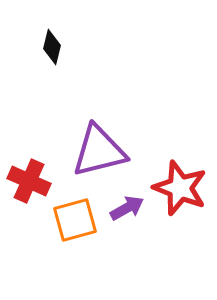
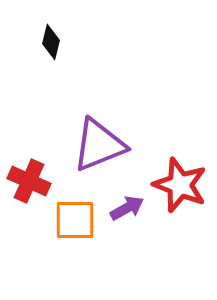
black diamond: moved 1 px left, 5 px up
purple triangle: moved 6 px up; rotated 8 degrees counterclockwise
red star: moved 3 px up
orange square: rotated 15 degrees clockwise
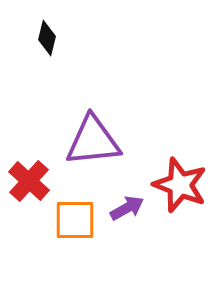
black diamond: moved 4 px left, 4 px up
purple triangle: moved 6 px left, 4 px up; rotated 16 degrees clockwise
red cross: rotated 18 degrees clockwise
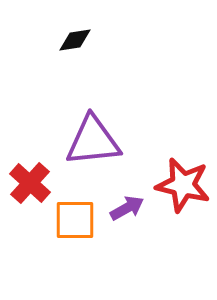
black diamond: moved 28 px right, 2 px down; rotated 68 degrees clockwise
red cross: moved 1 px right, 2 px down
red star: moved 3 px right; rotated 8 degrees counterclockwise
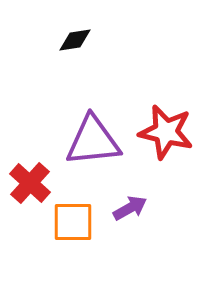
red star: moved 17 px left, 53 px up
purple arrow: moved 3 px right
orange square: moved 2 px left, 2 px down
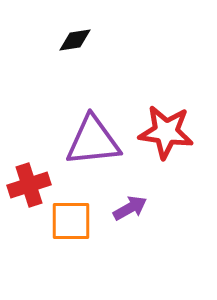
red star: rotated 6 degrees counterclockwise
red cross: moved 1 px left, 2 px down; rotated 30 degrees clockwise
orange square: moved 2 px left, 1 px up
